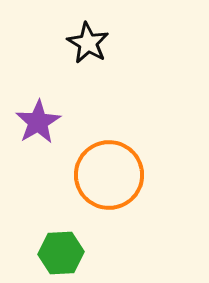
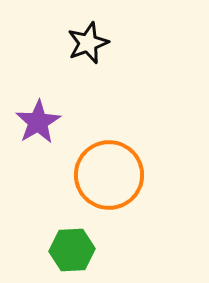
black star: rotated 21 degrees clockwise
green hexagon: moved 11 px right, 3 px up
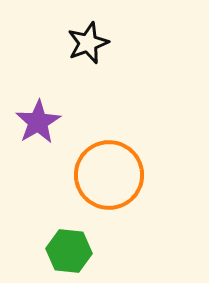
green hexagon: moved 3 px left, 1 px down; rotated 9 degrees clockwise
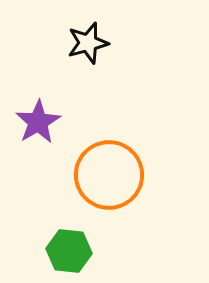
black star: rotated 6 degrees clockwise
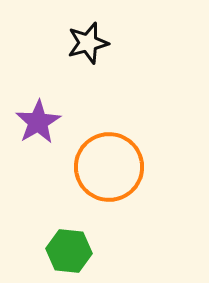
orange circle: moved 8 px up
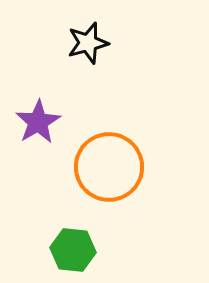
green hexagon: moved 4 px right, 1 px up
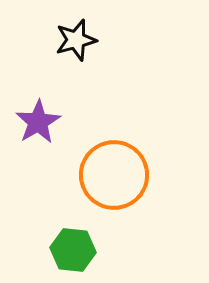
black star: moved 12 px left, 3 px up
orange circle: moved 5 px right, 8 px down
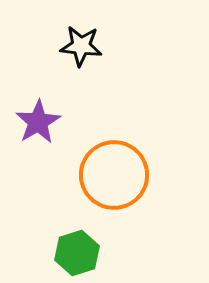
black star: moved 5 px right, 6 px down; rotated 21 degrees clockwise
green hexagon: moved 4 px right, 3 px down; rotated 24 degrees counterclockwise
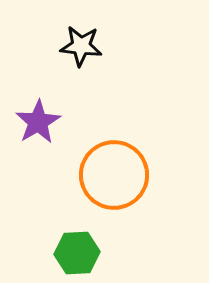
green hexagon: rotated 15 degrees clockwise
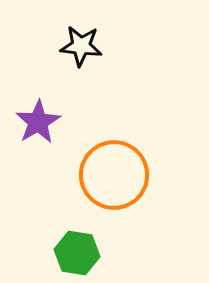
green hexagon: rotated 12 degrees clockwise
